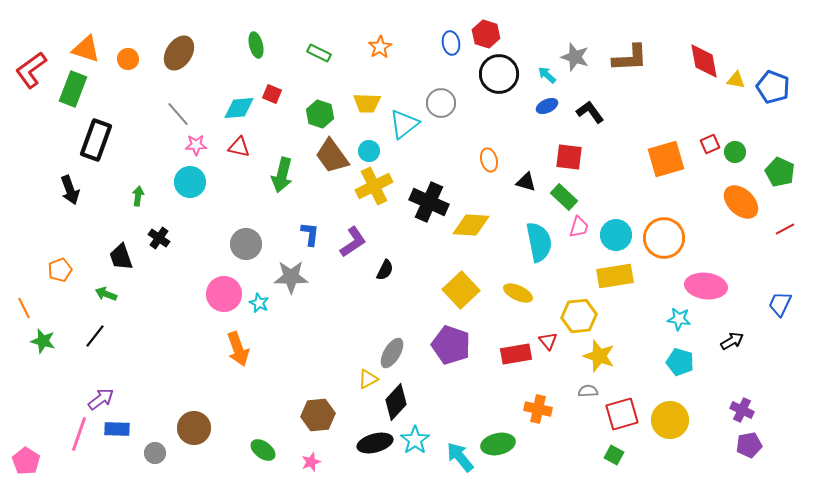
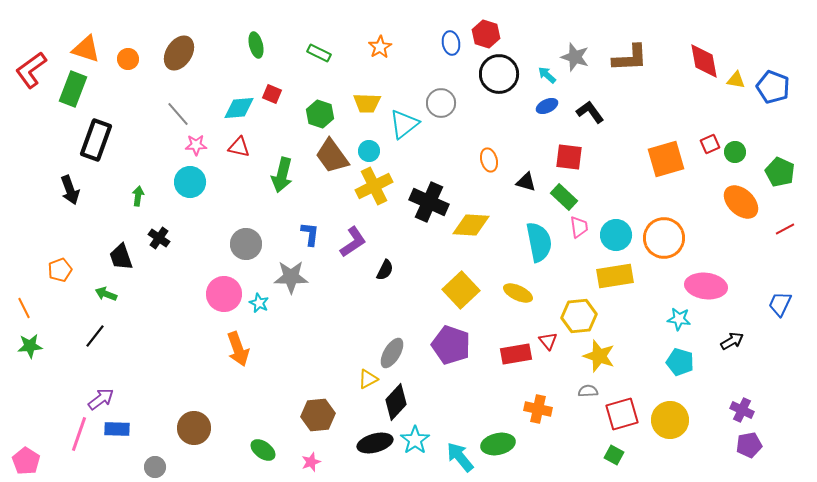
pink trapezoid at (579, 227): rotated 25 degrees counterclockwise
green star at (43, 341): moved 13 px left, 5 px down; rotated 20 degrees counterclockwise
gray circle at (155, 453): moved 14 px down
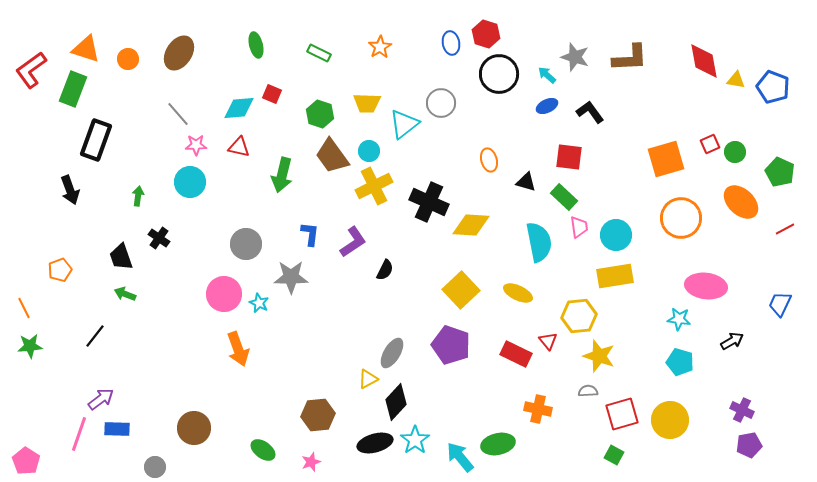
orange circle at (664, 238): moved 17 px right, 20 px up
green arrow at (106, 294): moved 19 px right
red rectangle at (516, 354): rotated 36 degrees clockwise
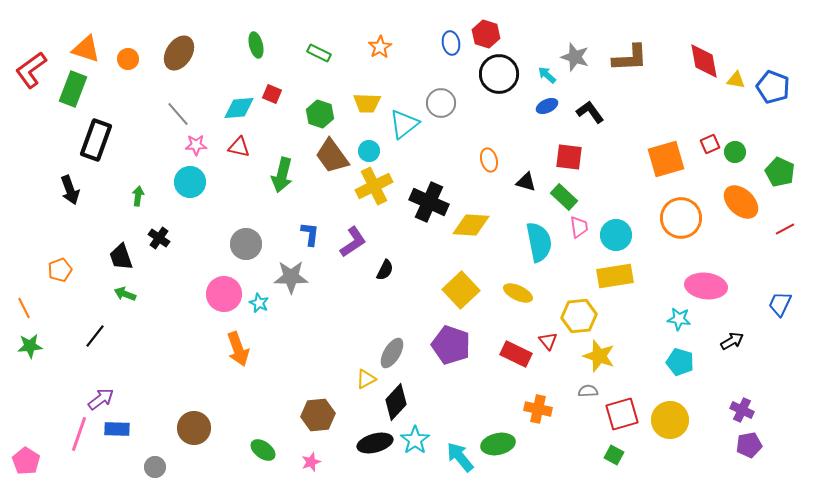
yellow triangle at (368, 379): moved 2 px left
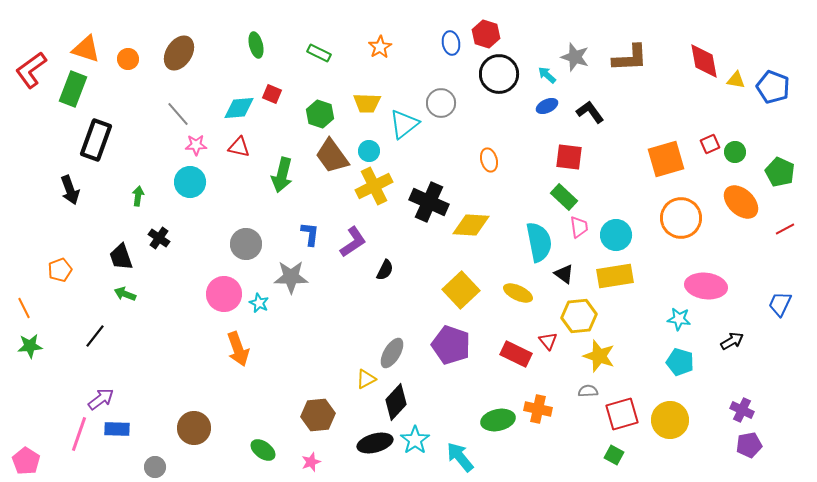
black triangle at (526, 182): moved 38 px right, 92 px down; rotated 20 degrees clockwise
green ellipse at (498, 444): moved 24 px up
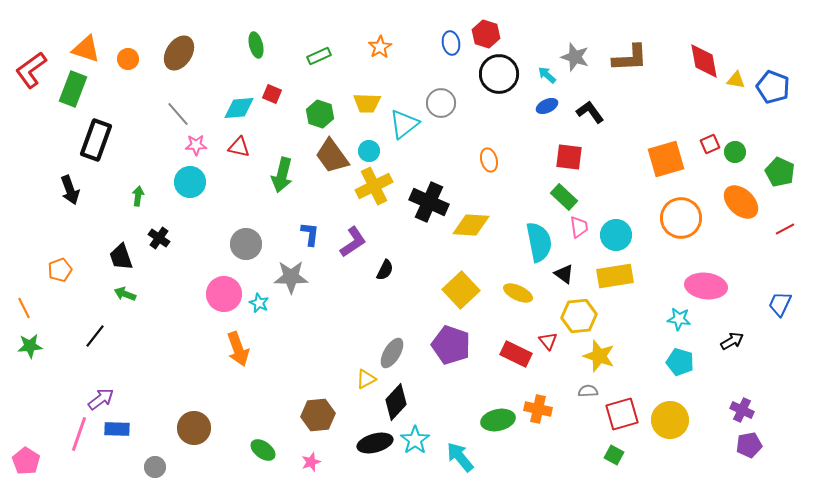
green rectangle at (319, 53): moved 3 px down; rotated 50 degrees counterclockwise
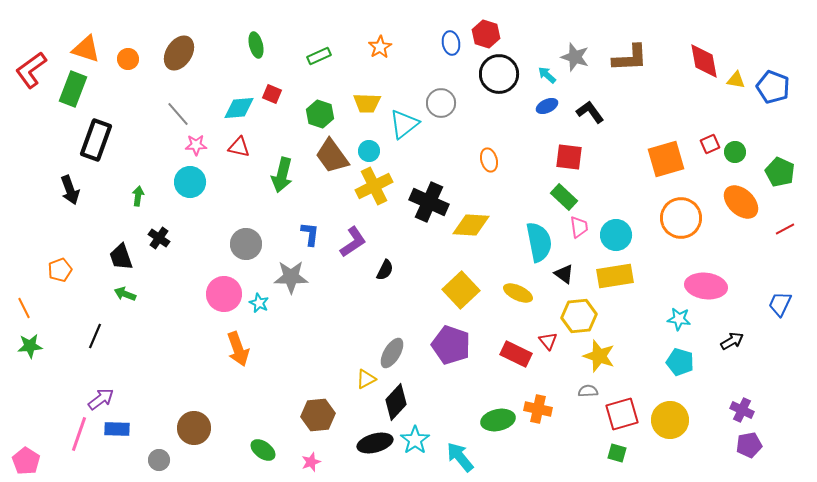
black line at (95, 336): rotated 15 degrees counterclockwise
green square at (614, 455): moved 3 px right, 2 px up; rotated 12 degrees counterclockwise
gray circle at (155, 467): moved 4 px right, 7 px up
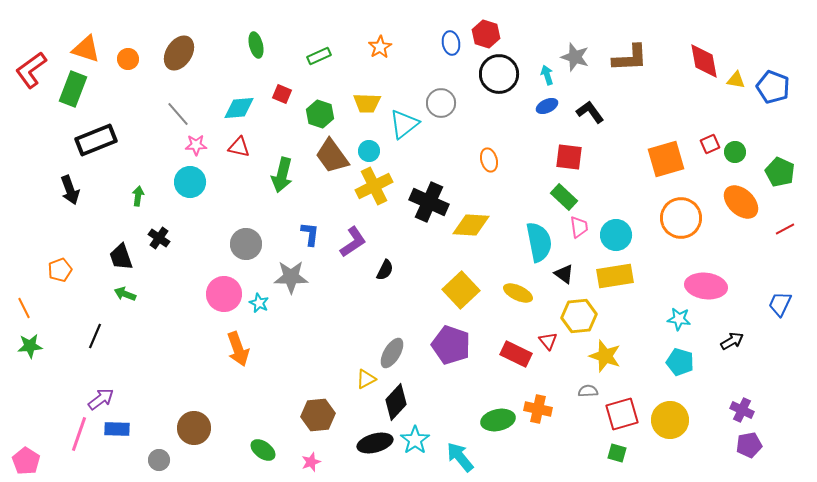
cyan arrow at (547, 75): rotated 30 degrees clockwise
red square at (272, 94): moved 10 px right
black rectangle at (96, 140): rotated 48 degrees clockwise
yellow star at (599, 356): moved 6 px right
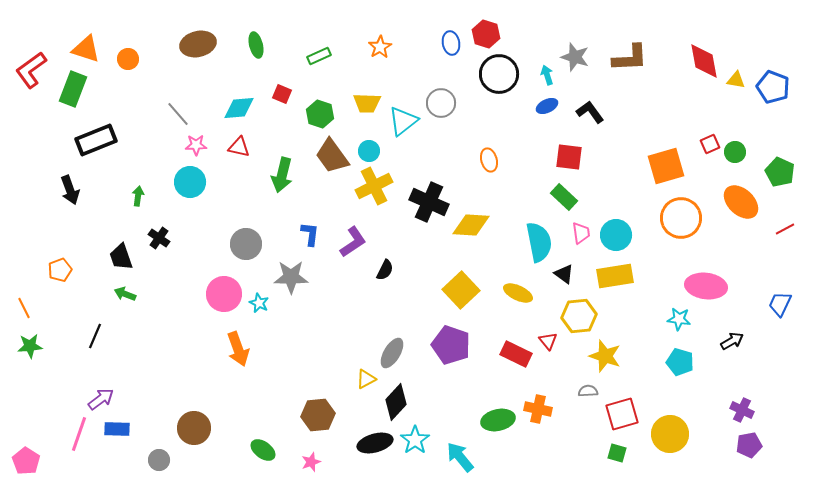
brown ellipse at (179, 53): moved 19 px right, 9 px up; rotated 44 degrees clockwise
cyan triangle at (404, 124): moved 1 px left, 3 px up
orange square at (666, 159): moved 7 px down
pink trapezoid at (579, 227): moved 2 px right, 6 px down
yellow circle at (670, 420): moved 14 px down
